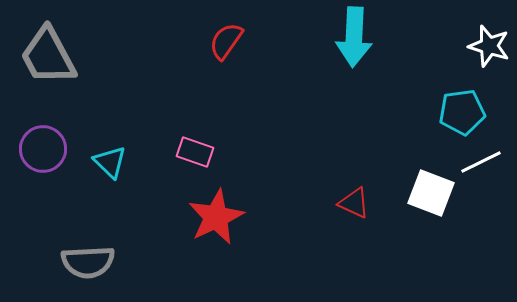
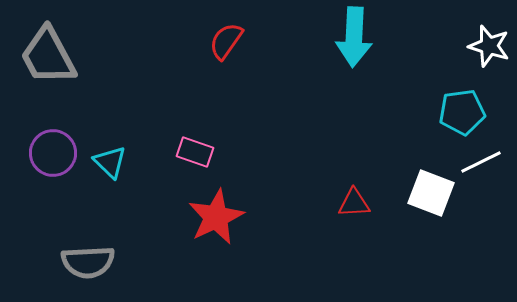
purple circle: moved 10 px right, 4 px down
red triangle: rotated 28 degrees counterclockwise
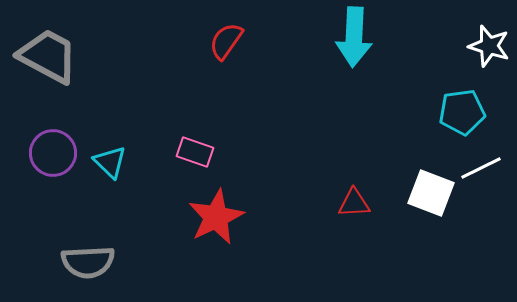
gray trapezoid: rotated 146 degrees clockwise
white line: moved 6 px down
